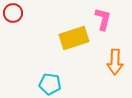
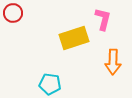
orange arrow: moved 2 px left
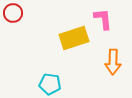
pink L-shape: rotated 20 degrees counterclockwise
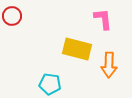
red circle: moved 1 px left, 3 px down
yellow rectangle: moved 3 px right, 11 px down; rotated 32 degrees clockwise
orange arrow: moved 4 px left, 3 px down
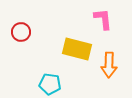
red circle: moved 9 px right, 16 px down
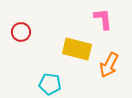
orange arrow: rotated 25 degrees clockwise
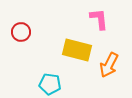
pink L-shape: moved 4 px left
yellow rectangle: moved 1 px down
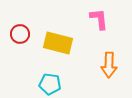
red circle: moved 1 px left, 2 px down
yellow rectangle: moved 19 px left, 7 px up
orange arrow: rotated 25 degrees counterclockwise
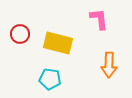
cyan pentagon: moved 5 px up
